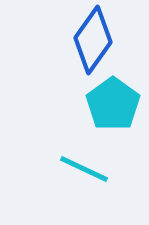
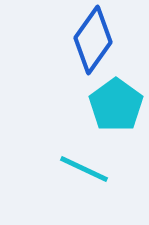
cyan pentagon: moved 3 px right, 1 px down
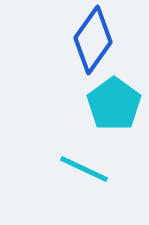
cyan pentagon: moved 2 px left, 1 px up
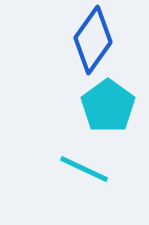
cyan pentagon: moved 6 px left, 2 px down
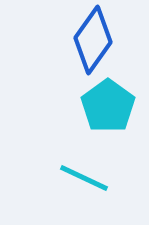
cyan line: moved 9 px down
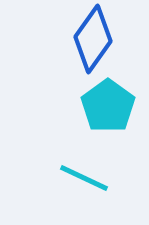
blue diamond: moved 1 px up
